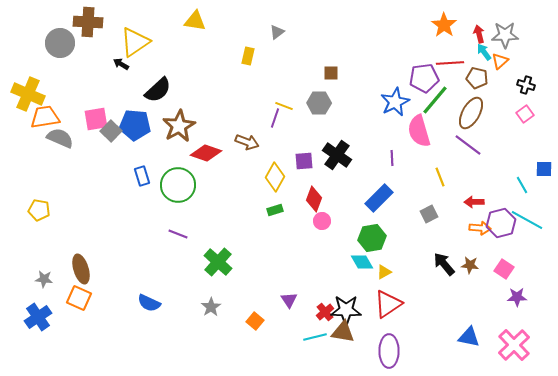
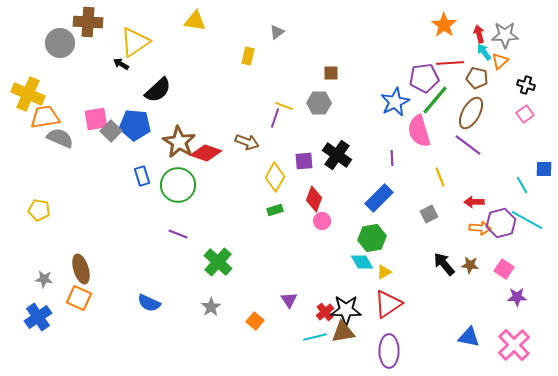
brown star at (179, 126): moved 16 px down; rotated 12 degrees counterclockwise
brown triangle at (343, 332): rotated 20 degrees counterclockwise
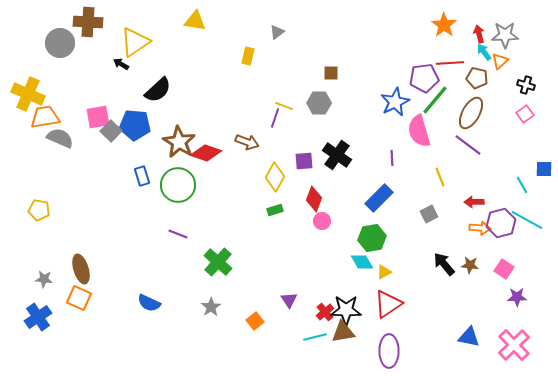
pink square at (96, 119): moved 2 px right, 2 px up
orange square at (255, 321): rotated 12 degrees clockwise
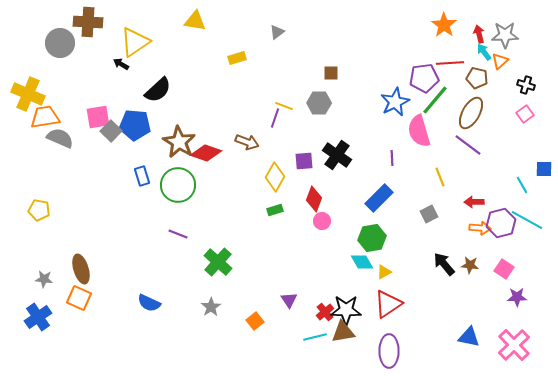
yellow rectangle at (248, 56): moved 11 px left, 2 px down; rotated 60 degrees clockwise
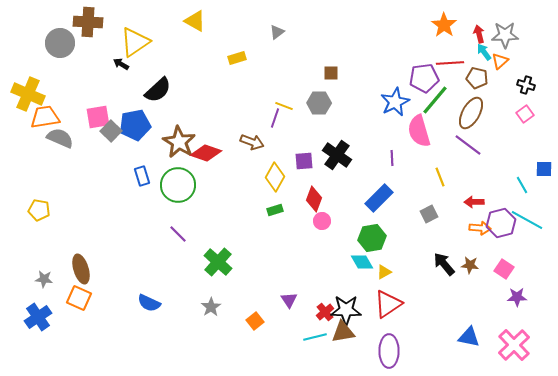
yellow triangle at (195, 21): rotated 20 degrees clockwise
blue pentagon at (135, 125): rotated 16 degrees counterclockwise
brown arrow at (247, 142): moved 5 px right
purple line at (178, 234): rotated 24 degrees clockwise
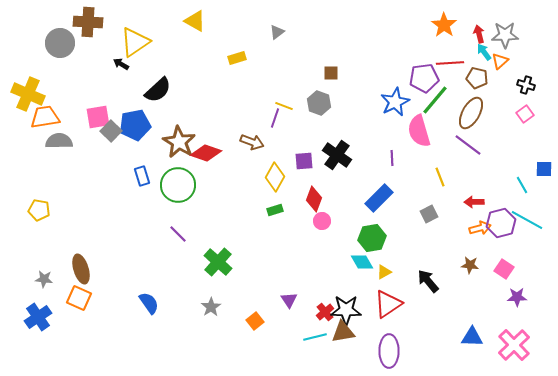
gray hexagon at (319, 103): rotated 20 degrees clockwise
gray semicircle at (60, 138): moved 1 px left, 3 px down; rotated 24 degrees counterclockwise
orange arrow at (480, 228): rotated 20 degrees counterclockwise
black arrow at (444, 264): moved 16 px left, 17 px down
blue semicircle at (149, 303): rotated 150 degrees counterclockwise
blue triangle at (469, 337): moved 3 px right; rotated 10 degrees counterclockwise
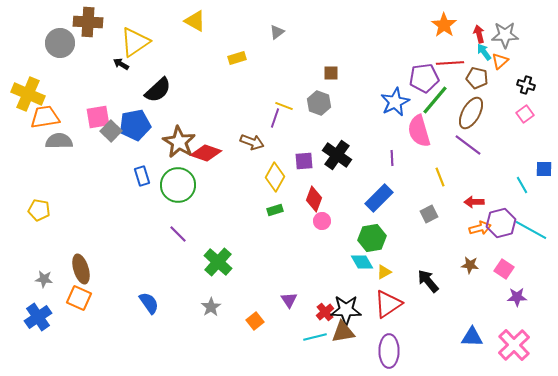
cyan line at (527, 220): moved 4 px right, 10 px down
